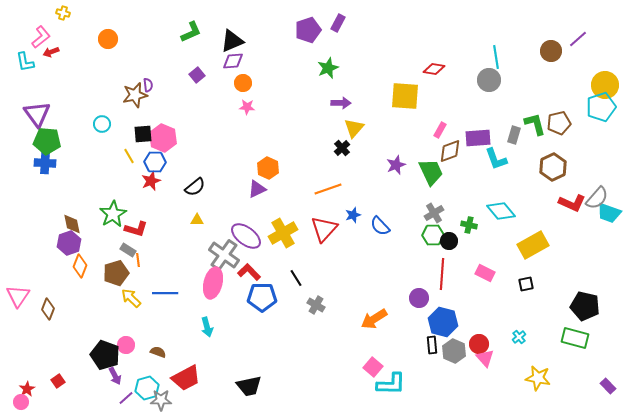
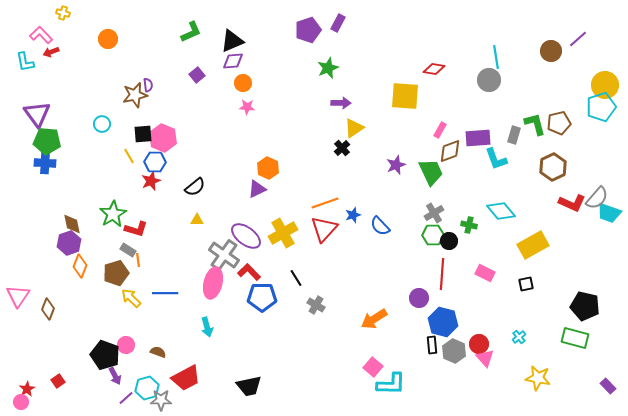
pink L-shape at (41, 37): moved 2 px up; rotated 95 degrees counterclockwise
yellow triangle at (354, 128): rotated 15 degrees clockwise
orange line at (328, 189): moved 3 px left, 14 px down
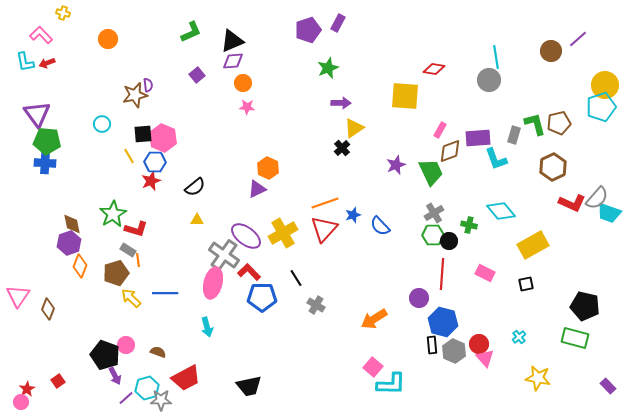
red arrow at (51, 52): moved 4 px left, 11 px down
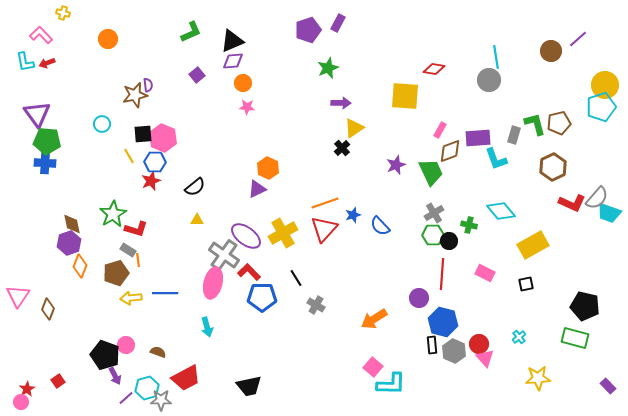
yellow arrow at (131, 298): rotated 50 degrees counterclockwise
yellow star at (538, 378): rotated 15 degrees counterclockwise
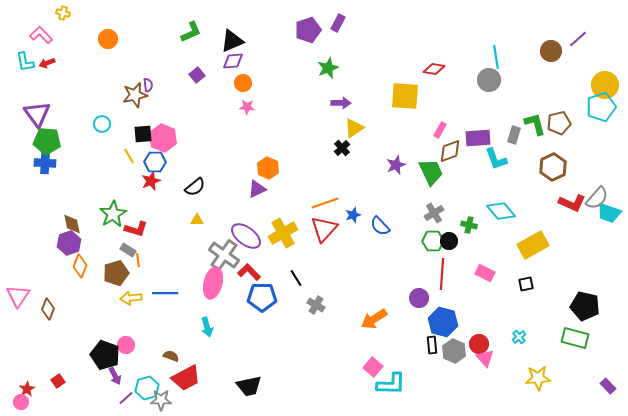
green hexagon at (433, 235): moved 6 px down
brown semicircle at (158, 352): moved 13 px right, 4 px down
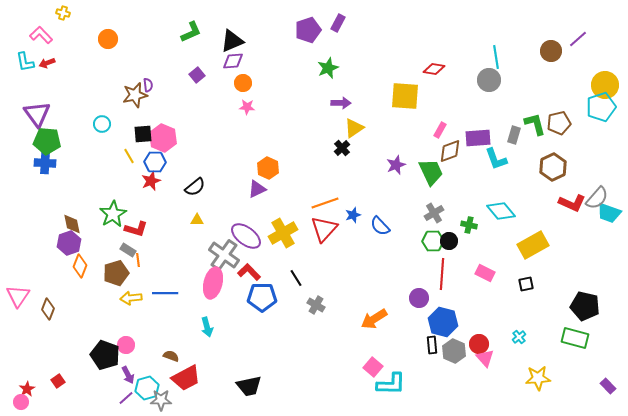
purple arrow at (115, 376): moved 13 px right, 1 px up
